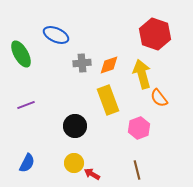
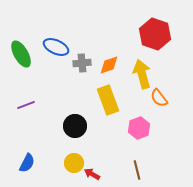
blue ellipse: moved 12 px down
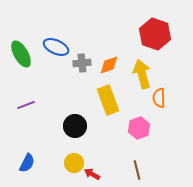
orange semicircle: rotated 36 degrees clockwise
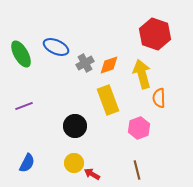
gray cross: moved 3 px right; rotated 24 degrees counterclockwise
purple line: moved 2 px left, 1 px down
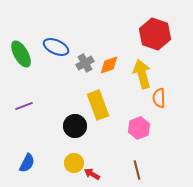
yellow rectangle: moved 10 px left, 5 px down
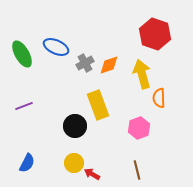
green ellipse: moved 1 px right
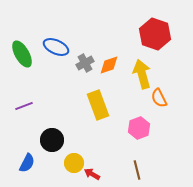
orange semicircle: rotated 24 degrees counterclockwise
black circle: moved 23 px left, 14 px down
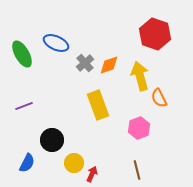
blue ellipse: moved 4 px up
gray cross: rotated 12 degrees counterclockwise
yellow arrow: moved 2 px left, 2 px down
red arrow: rotated 84 degrees clockwise
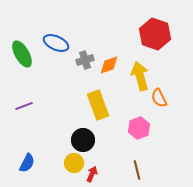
gray cross: moved 3 px up; rotated 24 degrees clockwise
black circle: moved 31 px right
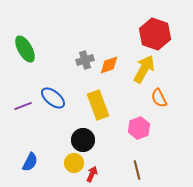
blue ellipse: moved 3 px left, 55 px down; rotated 15 degrees clockwise
green ellipse: moved 3 px right, 5 px up
yellow arrow: moved 4 px right, 7 px up; rotated 44 degrees clockwise
purple line: moved 1 px left
blue semicircle: moved 3 px right, 1 px up
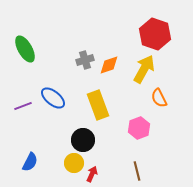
brown line: moved 1 px down
